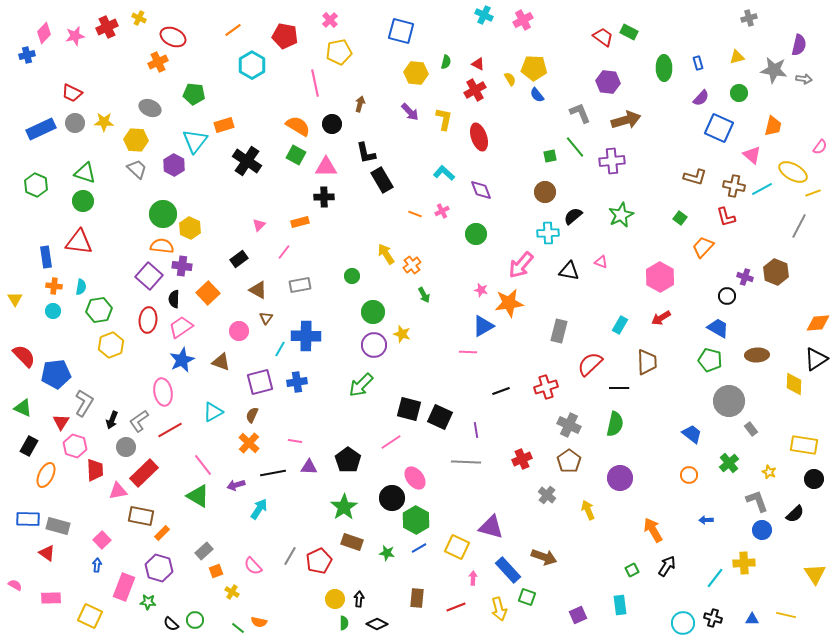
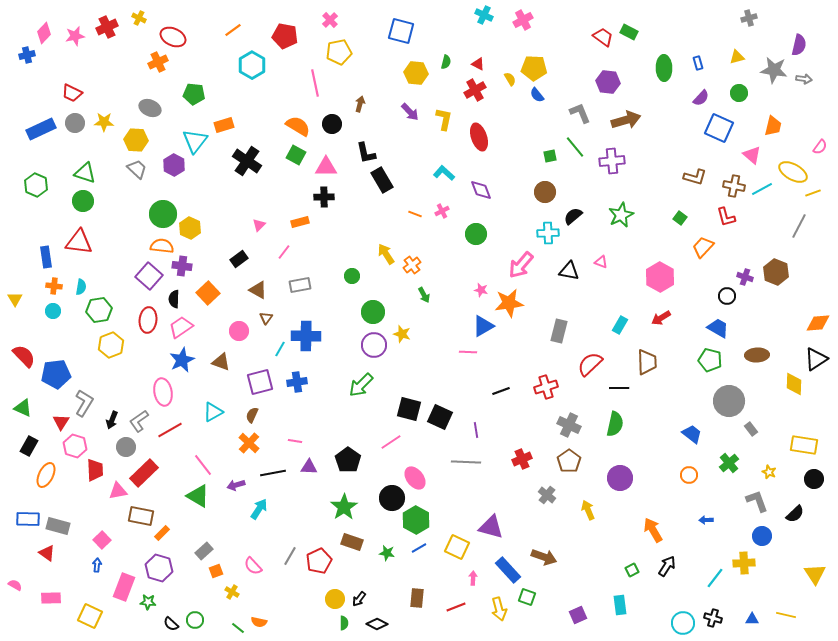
blue circle at (762, 530): moved 6 px down
black arrow at (359, 599): rotated 147 degrees counterclockwise
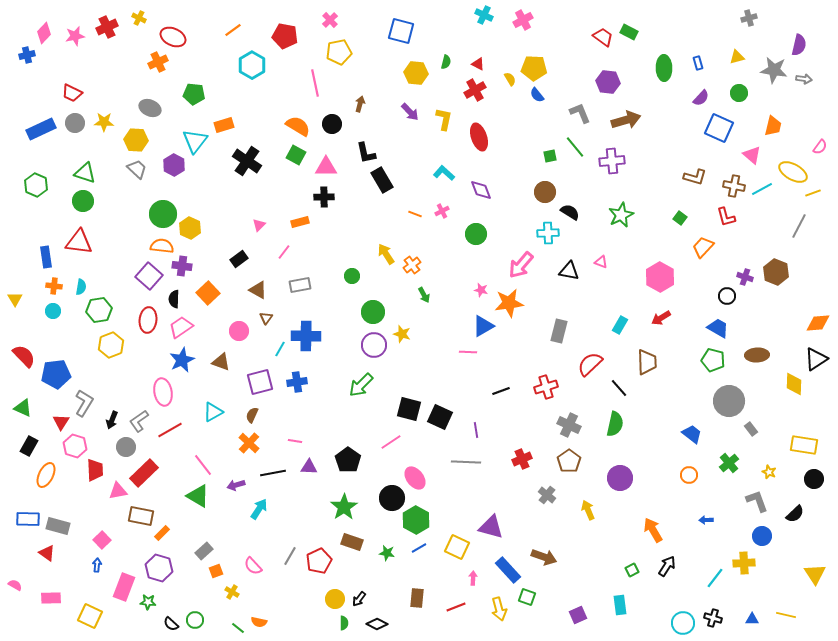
black semicircle at (573, 216): moved 3 px left, 4 px up; rotated 72 degrees clockwise
green pentagon at (710, 360): moved 3 px right
black line at (619, 388): rotated 48 degrees clockwise
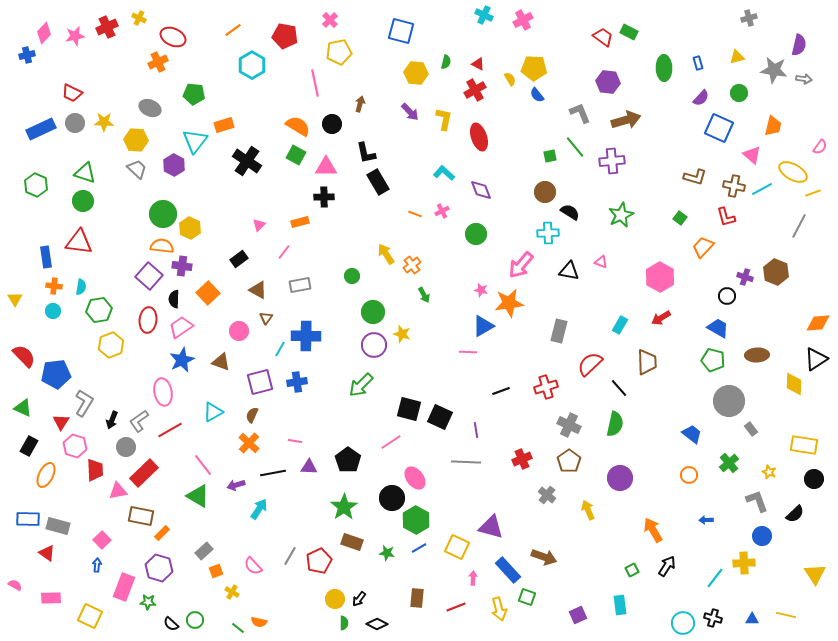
black rectangle at (382, 180): moved 4 px left, 2 px down
